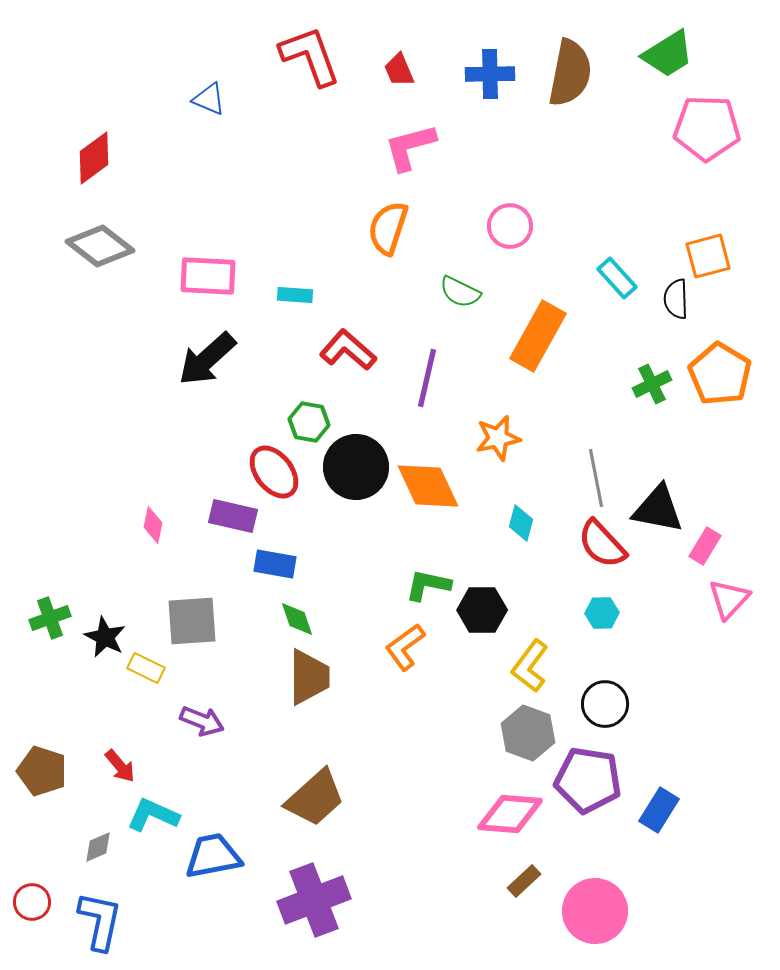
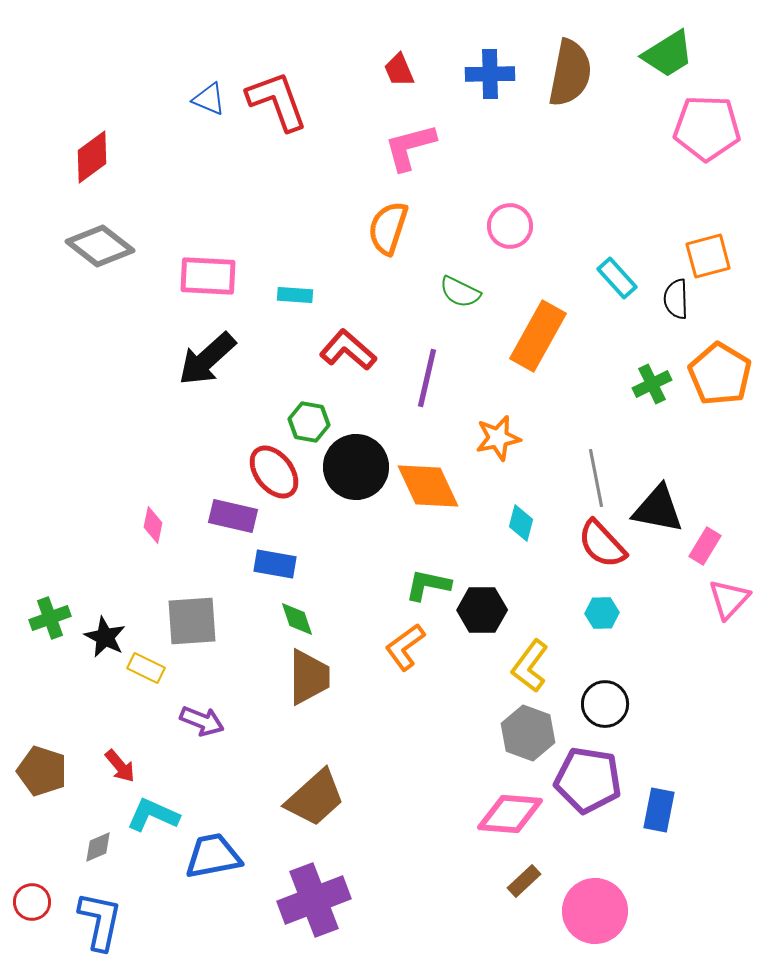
red L-shape at (310, 56): moved 33 px left, 45 px down
red diamond at (94, 158): moved 2 px left, 1 px up
blue rectangle at (659, 810): rotated 21 degrees counterclockwise
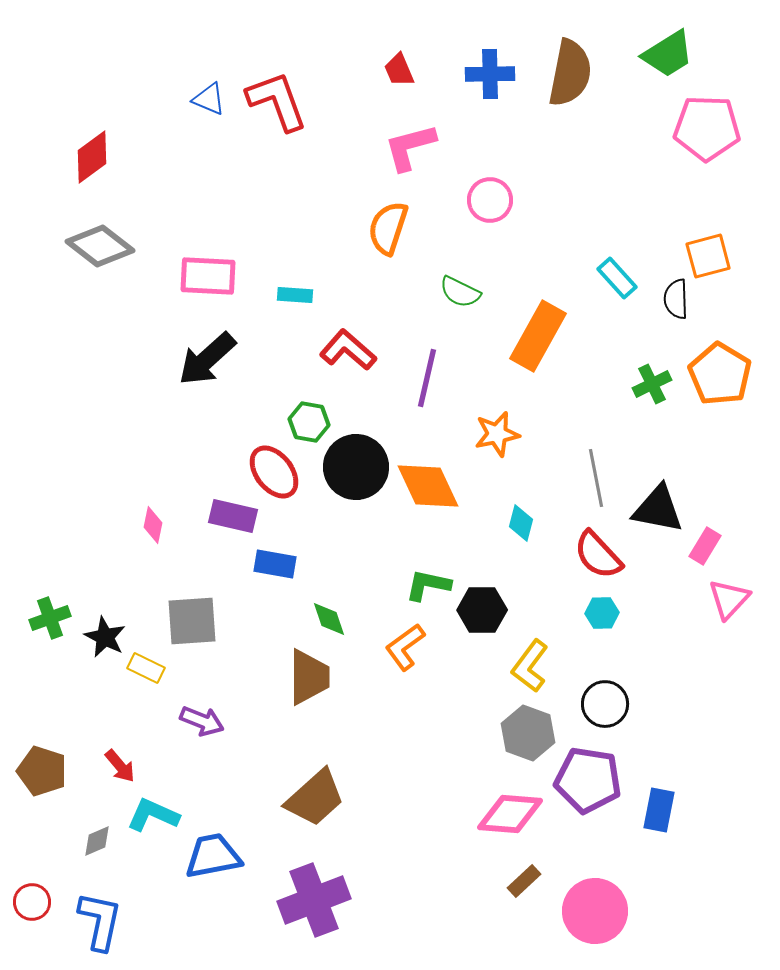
pink circle at (510, 226): moved 20 px left, 26 px up
orange star at (498, 438): moved 1 px left, 4 px up
red semicircle at (602, 544): moved 4 px left, 11 px down
green diamond at (297, 619): moved 32 px right
gray diamond at (98, 847): moved 1 px left, 6 px up
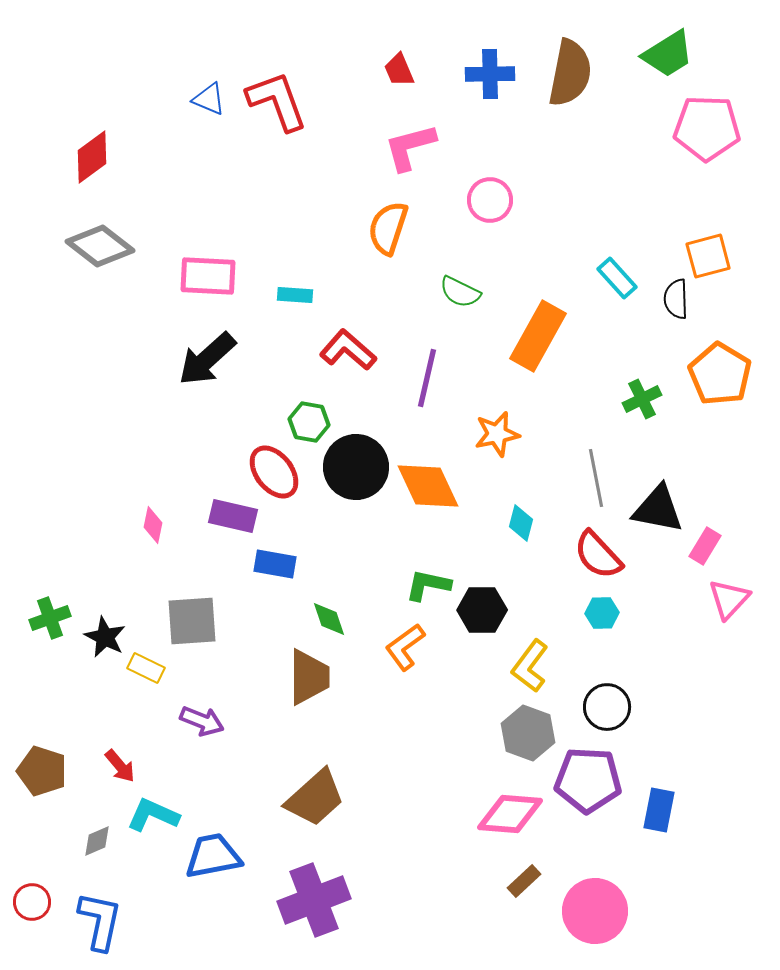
green cross at (652, 384): moved 10 px left, 15 px down
black circle at (605, 704): moved 2 px right, 3 px down
purple pentagon at (588, 780): rotated 6 degrees counterclockwise
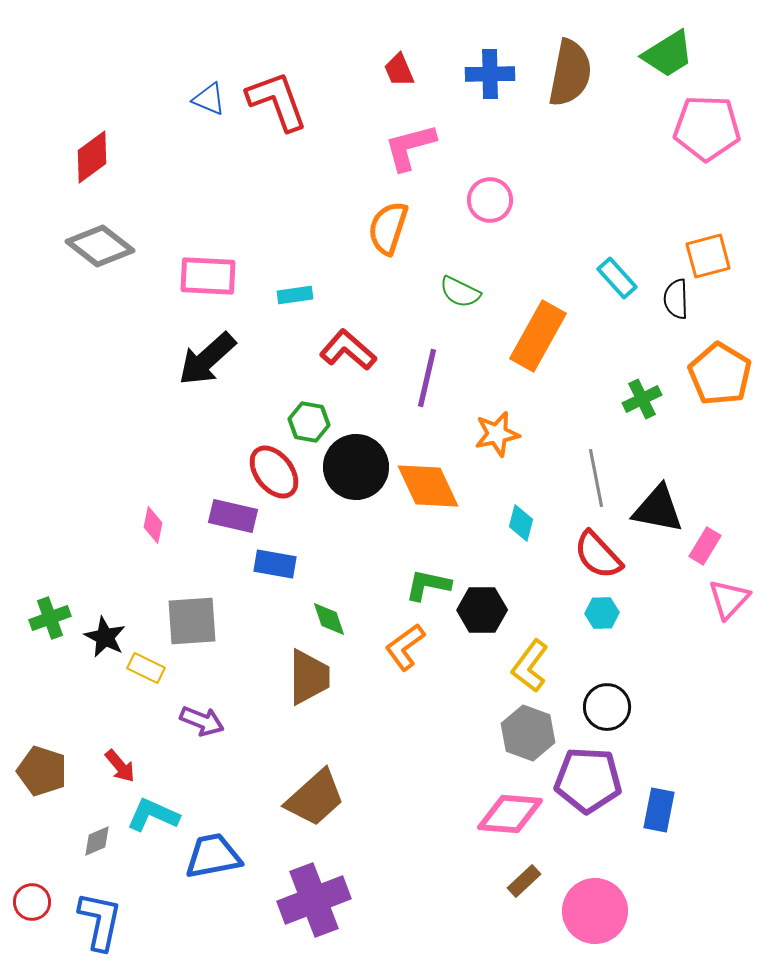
cyan rectangle at (295, 295): rotated 12 degrees counterclockwise
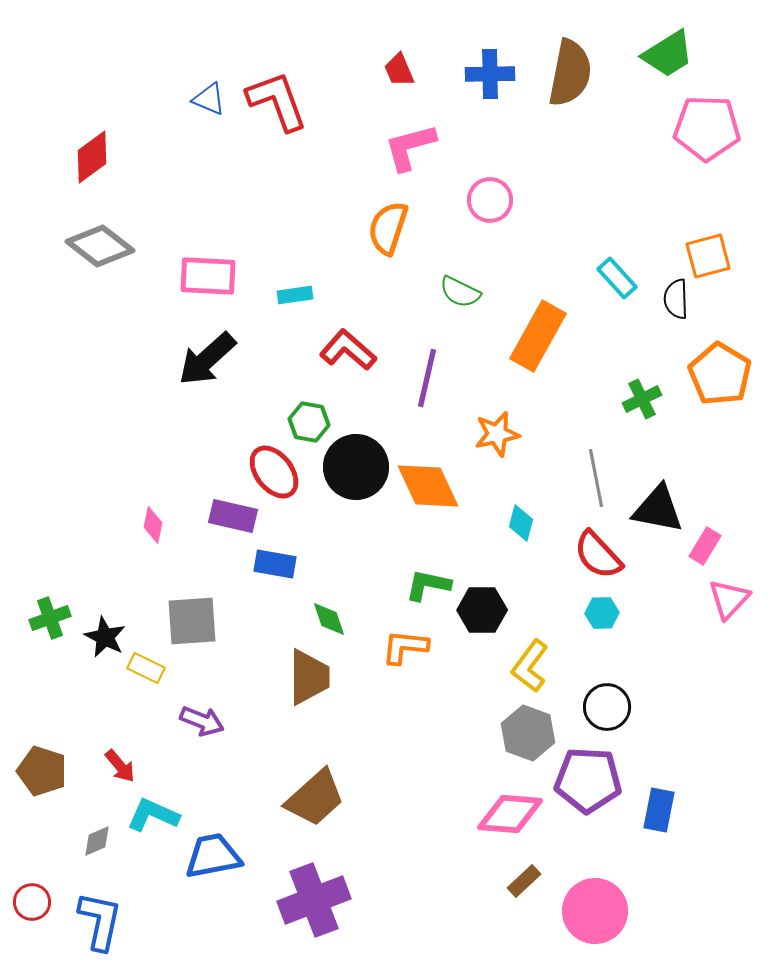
orange L-shape at (405, 647): rotated 42 degrees clockwise
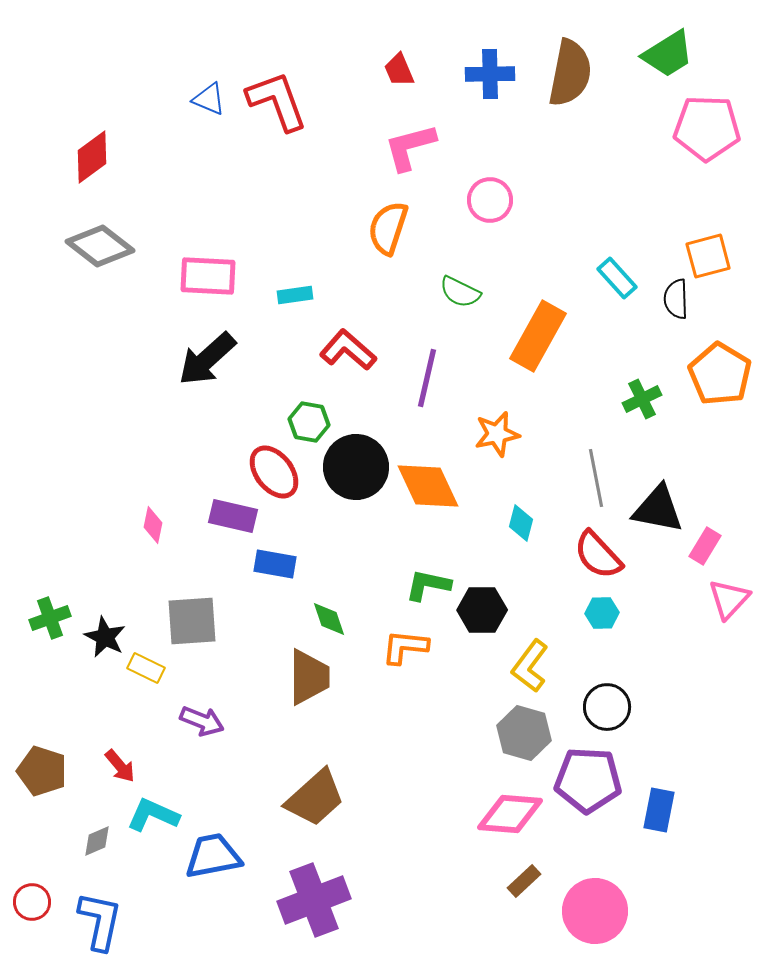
gray hexagon at (528, 733): moved 4 px left; rotated 4 degrees counterclockwise
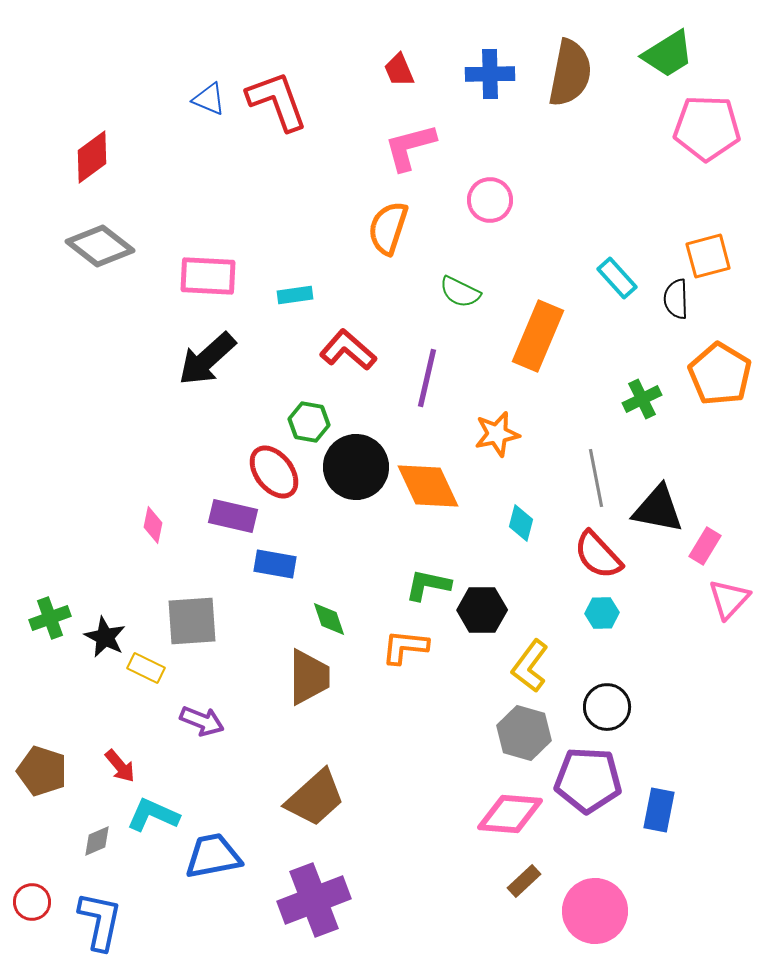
orange rectangle at (538, 336): rotated 6 degrees counterclockwise
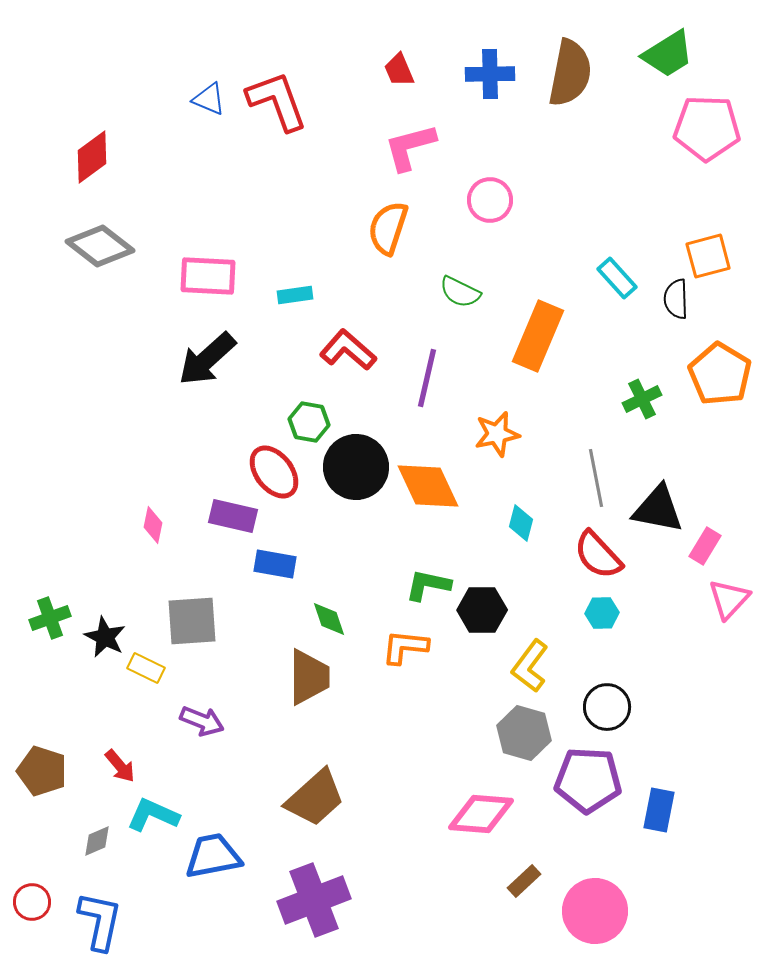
pink diamond at (510, 814): moved 29 px left
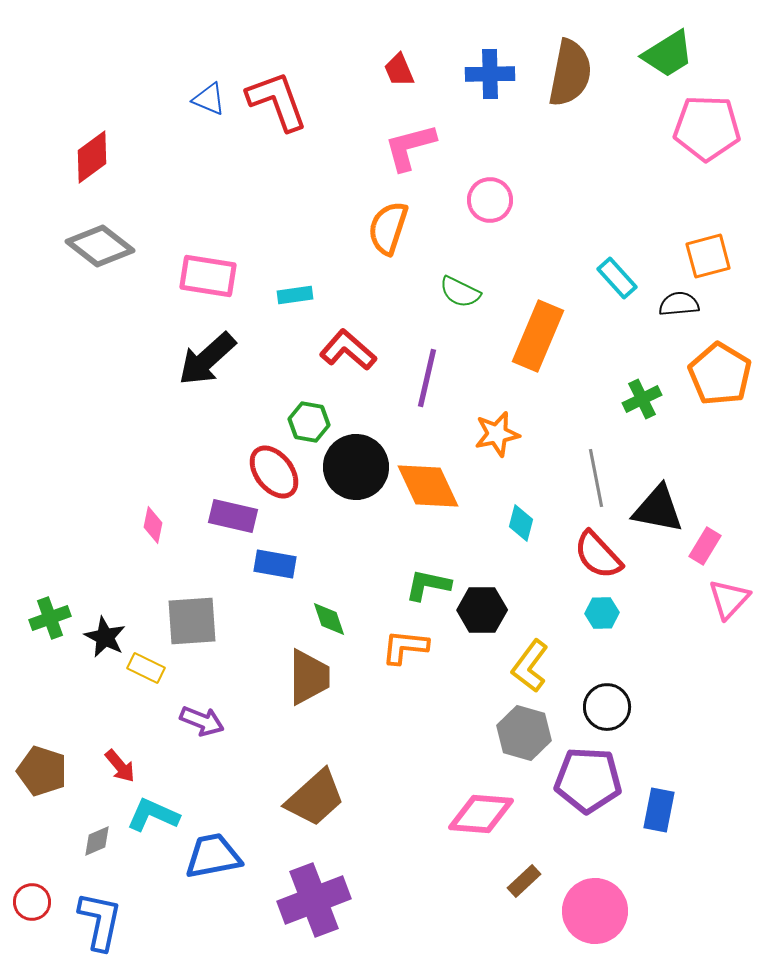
pink rectangle at (208, 276): rotated 6 degrees clockwise
black semicircle at (676, 299): moved 3 px right, 5 px down; rotated 87 degrees clockwise
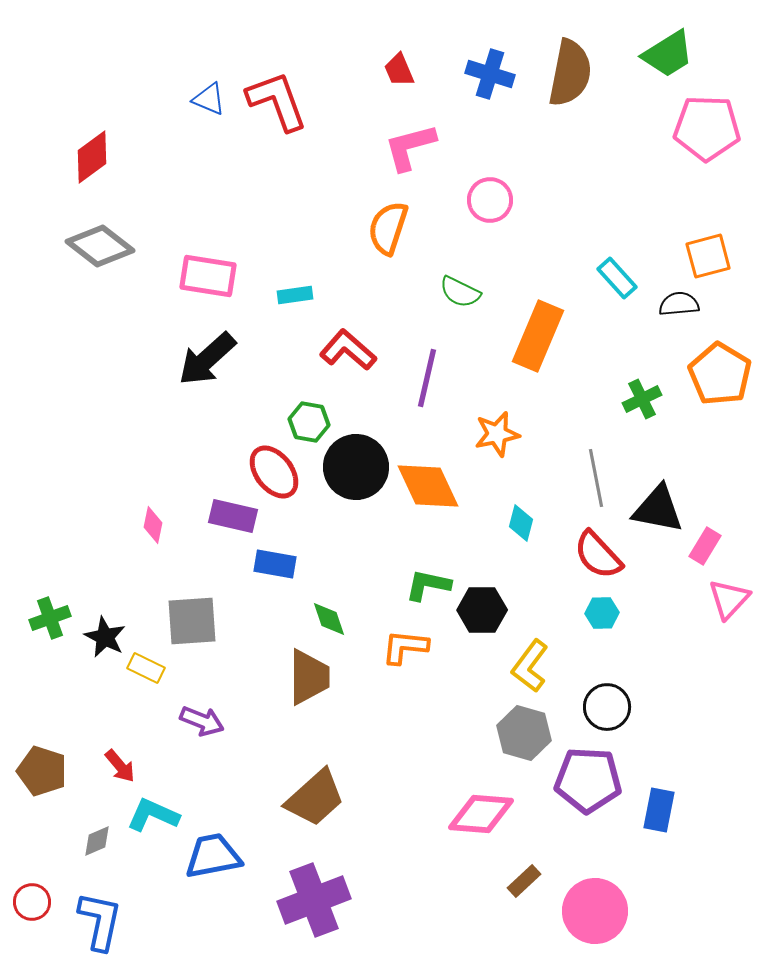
blue cross at (490, 74): rotated 18 degrees clockwise
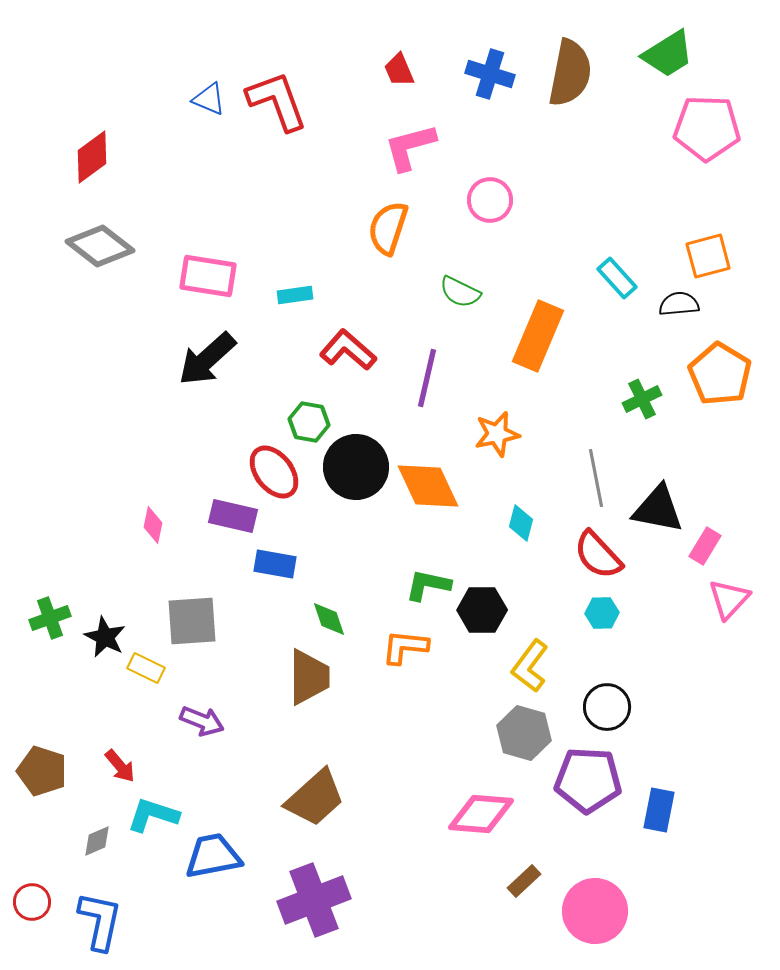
cyan L-shape at (153, 815): rotated 6 degrees counterclockwise
